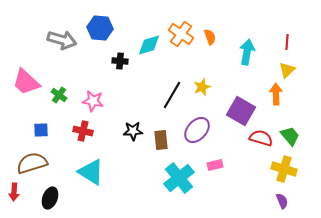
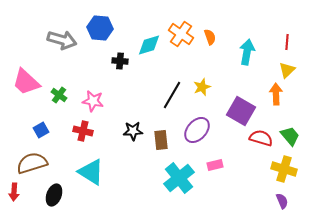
blue square: rotated 28 degrees counterclockwise
black ellipse: moved 4 px right, 3 px up
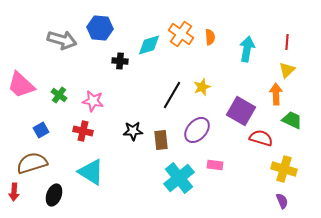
orange semicircle: rotated 14 degrees clockwise
cyan arrow: moved 3 px up
pink trapezoid: moved 5 px left, 3 px down
green trapezoid: moved 2 px right, 16 px up; rotated 25 degrees counterclockwise
pink rectangle: rotated 21 degrees clockwise
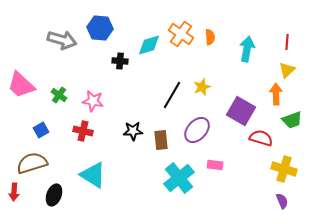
green trapezoid: rotated 135 degrees clockwise
cyan triangle: moved 2 px right, 3 px down
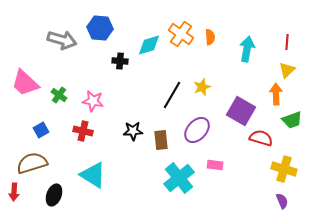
pink trapezoid: moved 4 px right, 2 px up
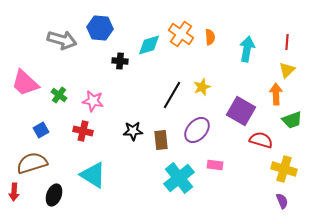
red semicircle: moved 2 px down
